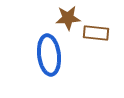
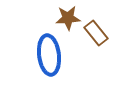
brown rectangle: rotated 45 degrees clockwise
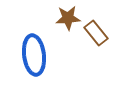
blue ellipse: moved 15 px left
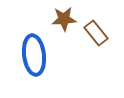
brown star: moved 4 px left, 1 px down
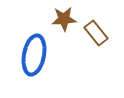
blue ellipse: rotated 18 degrees clockwise
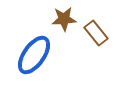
blue ellipse: rotated 24 degrees clockwise
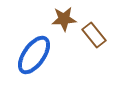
brown rectangle: moved 2 px left, 2 px down
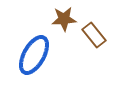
blue ellipse: rotated 6 degrees counterclockwise
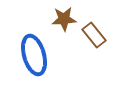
blue ellipse: rotated 45 degrees counterclockwise
